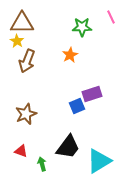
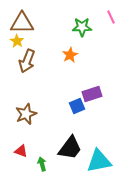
black trapezoid: moved 2 px right, 1 px down
cyan triangle: rotated 20 degrees clockwise
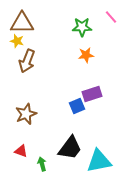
pink line: rotated 16 degrees counterclockwise
yellow star: rotated 16 degrees counterclockwise
orange star: moved 16 px right; rotated 21 degrees clockwise
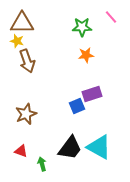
brown arrow: rotated 40 degrees counterclockwise
cyan triangle: moved 14 px up; rotated 40 degrees clockwise
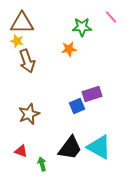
orange star: moved 17 px left, 6 px up
brown star: moved 3 px right
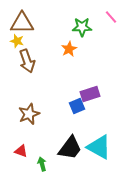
orange star: rotated 21 degrees counterclockwise
purple rectangle: moved 2 px left
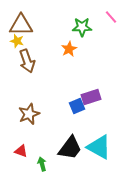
brown triangle: moved 1 px left, 2 px down
purple rectangle: moved 1 px right, 3 px down
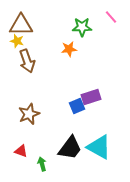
orange star: rotated 21 degrees clockwise
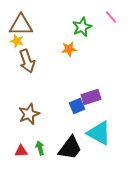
green star: rotated 24 degrees counterclockwise
cyan triangle: moved 14 px up
red triangle: rotated 24 degrees counterclockwise
green arrow: moved 2 px left, 16 px up
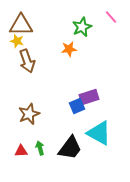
purple rectangle: moved 2 px left
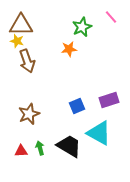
purple rectangle: moved 20 px right, 3 px down
black trapezoid: moved 1 px left, 2 px up; rotated 96 degrees counterclockwise
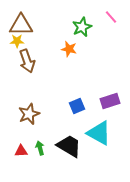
yellow star: rotated 16 degrees counterclockwise
orange star: rotated 21 degrees clockwise
purple rectangle: moved 1 px right, 1 px down
